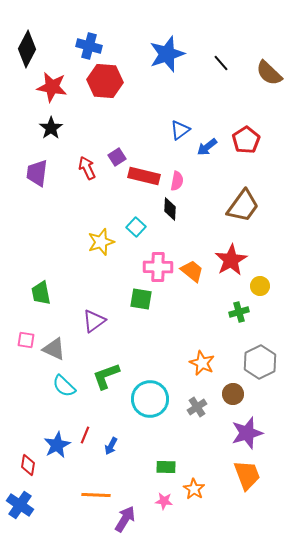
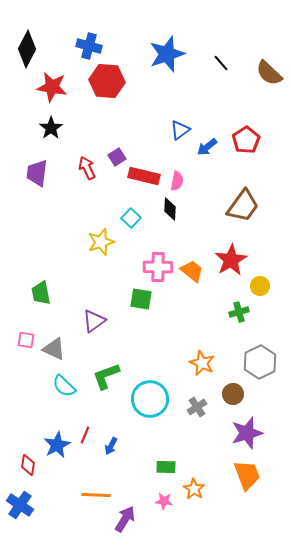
red hexagon at (105, 81): moved 2 px right
cyan square at (136, 227): moved 5 px left, 9 px up
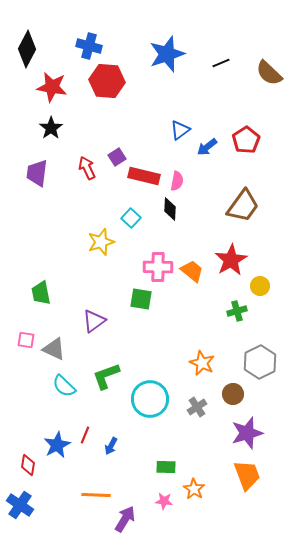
black line at (221, 63): rotated 72 degrees counterclockwise
green cross at (239, 312): moved 2 px left, 1 px up
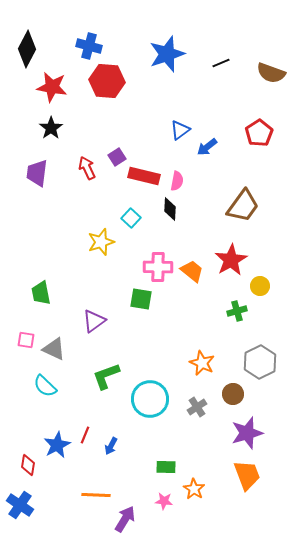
brown semicircle at (269, 73): moved 2 px right; rotated 24 degrees counterclockwise
red pentagon at (246, 140): moved 13 px right, 7 px up
cyan semicircle at (64, 386): moved 19 px left
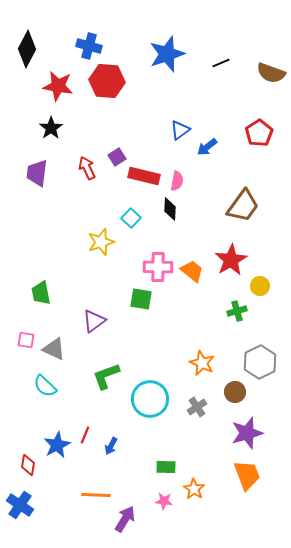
red star at (52, 87): moved 6 px right, 1 px up
brown circle at (233, 394): moved 2 px right, 2 px up
